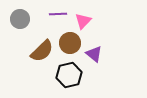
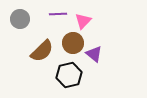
brown circle: moved 3 px right
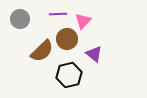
brown circle: moved 6 px left, 4 px up
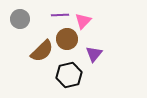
purple line: moved 2 px right, 1 px down
purple triangle: rotated 30 degrees clockwise
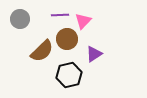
purple triangle: rotated 18 degrees clockwise
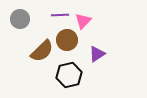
brown circle: moved 1 px down
purple triangle: moved 3 px right
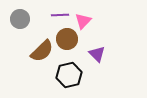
brown circle: moved 1 px up
purple triangle: rotated 42 degrees counterclockwise
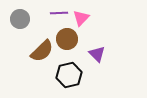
purple line: moved 1 px left, 2 px up
pink triangle: moved 2 px left, 3 px up
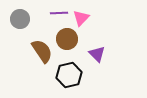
brown semicircle: rotated 80 degrees counterclockwise
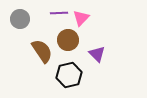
brown circle: moved 1 px right, 1 px down
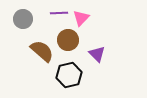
gray circle: moved 3 px right
brown semicircle: rotated 15 degrees counterclockwise
